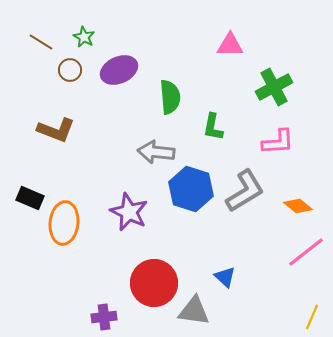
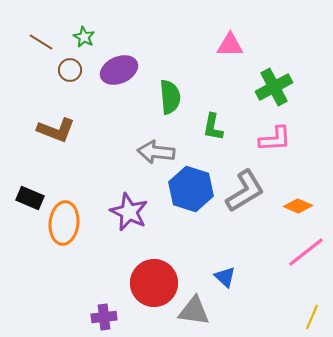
pink L-shape: moved 3 px left, 3 px up
orange diamond: rotated 16 degrees counterclockwise
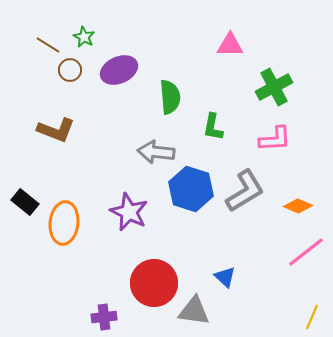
brown line: moved 7 px right, 3 px down
black rectangle: moved 5 px left, 4 px down; rotated 16 degrees clockwise
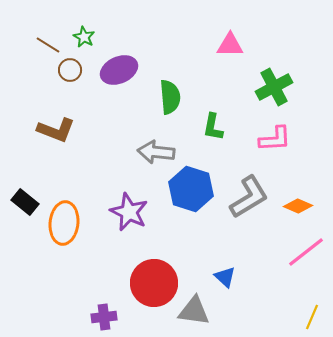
gray L-shape: moved 4 px right, 6 px down
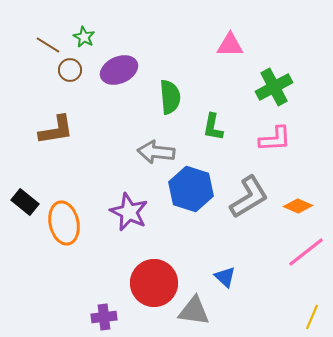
brown L-shape: rotated 30 degrees counterclockwise
orange ellipse: rotated 18 degrees counterclockwise
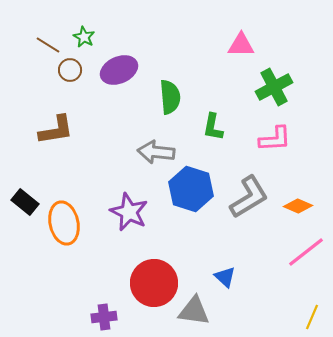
pink triangle: moved 11 px right
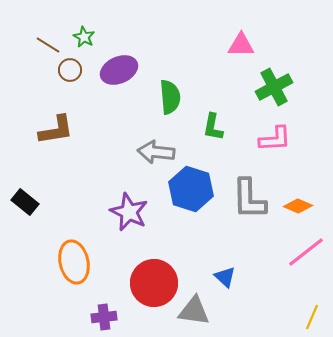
gray L-shape: moved 2 px down; rotated 120 degrees clockwise
orange ellipse: moved 10 px right, 39 px down
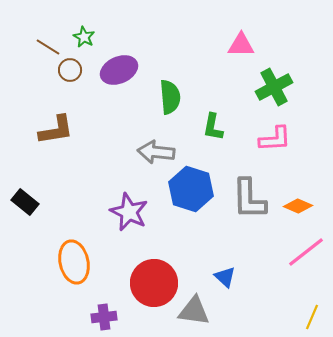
brown line: moved 2 px down
